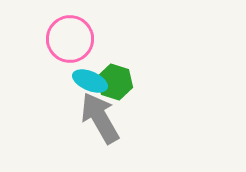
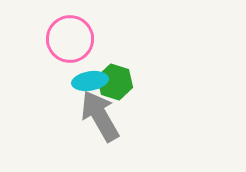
cyan ellipse: rotated 32 degrees counterclockwise
gray arrow: moved 2 px up
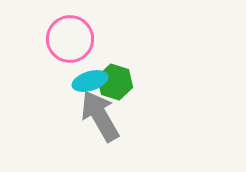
cyan ellipse: rotated 8 degrees counterclockwise
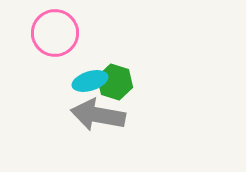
pink circle: moved 15 px left, 6 px up
gray arrow: moved 2 px left, 1 px up; rotated 50 degrees counterclockwise
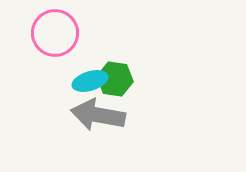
green hexagon: moved 3 px up; rotated 8 degrees counterclockwise
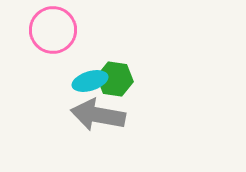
pink circle: moved 2 px left, 3 px up
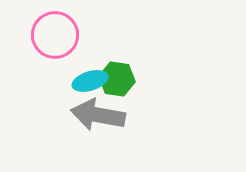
pink circle: moved 2 px right, 5 px down
green hexagon: moved 2 px right
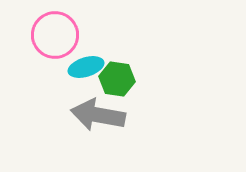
cyan ellipse: moved 4 px left, 14 px up
